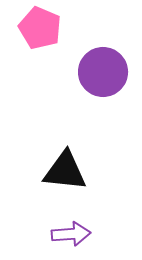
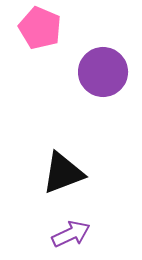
black triangle: moved 2 px left, 2 px down; rotated 27 degrees counterclockwise
purple arrow: rotated 21 degrees counterclockwise
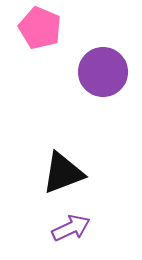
purple arrow: moved 6 px up
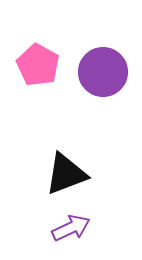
pink pentagon: moved 2 px left, 37 px down; rotated 6 degrees clockwise
black triangle: moved 3 px right, 1 px down
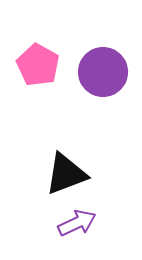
purple arrow: moved 6 px right, 5 px up
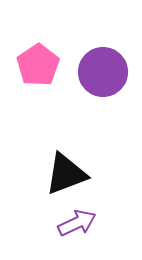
pink pentagon: rotated 9 degrees clockwise
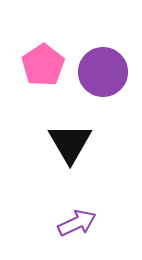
pink pentagon: moved 5 px right
black triangle: moved 4 px right, 31 px up; rotated 39 degrees counterclockwise
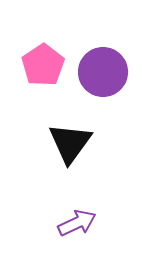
black triangle: rotated 6 degrees clockwise
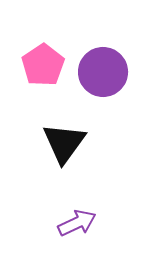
black triangle: moved 6 px left
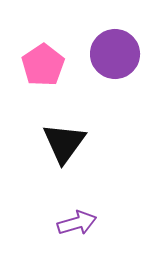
purple circle: moved 12 px right, 18 px up
purple arrow: rotated 9 degrees clockwise
